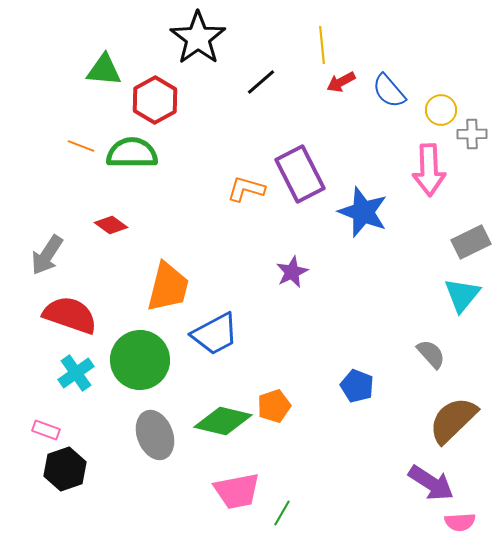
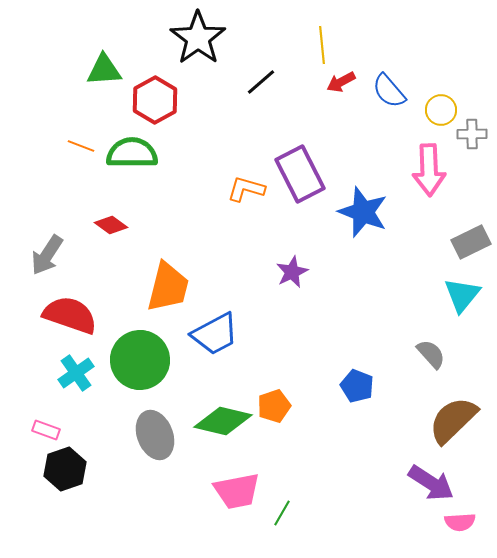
green triangle: rotated 9 degrees counterclockwise
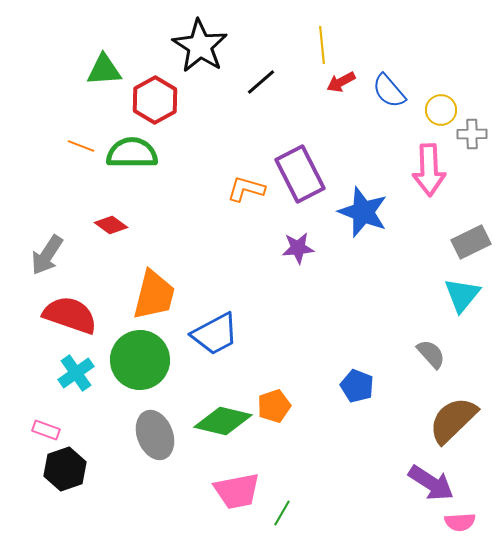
black star: moved 2 px right, 8 px down; rotated 4 degrees counterclockwise
purple star: moved 6 px right, 24 px up; rotated 20 degrees clockwise
orange trapezoid: moved 14 px left, 8 px down
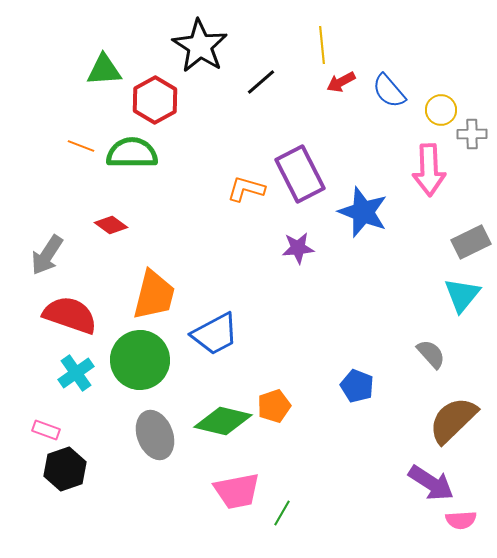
pink semicircle: moved 1 px right, 2 px up
